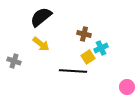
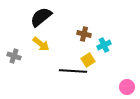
cyan cross: moved 3 px right, 3 px up
yellow square: moved 3 px down
gray cross: moved 5 px up
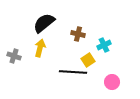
black semicircle: moved 3 px right, 6 px down
brown cross: moved 6 px left
yellow arrow: moved 1 px left, 4 px down; rotated 114 degrees counterclockwise
black line: moved 1 px down
pink circle: moved 15 px left, 5 px up
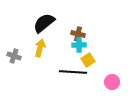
cyan cross: moved 25 px left; rotated 24 degrees clockwise
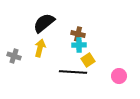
pink circle: moved 7 px right, 6 px up
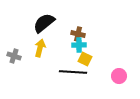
yellow square: moved 3 px left, 1 px up; rotated 32 degrees counterclockwise
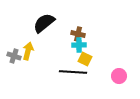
yellow arrow: moved 12 px left, 3 px down
